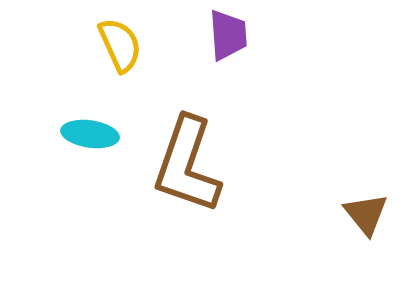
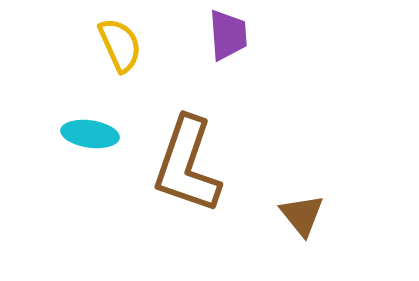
brown triangle: moved 64 px left, 1 px down
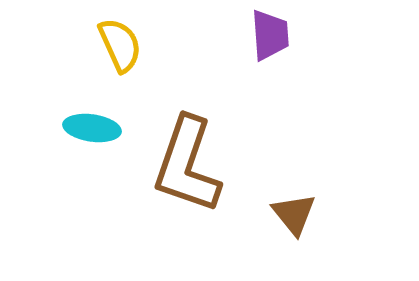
purple trapezoid: moved 42 px right
cyan ellipse: moved 2 px right, 6 px up
brown triangle: moved 8 px left, 1 px up
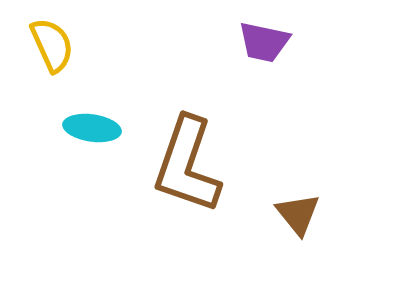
purple trapezoid: moved 6 px left, 7 px down; rotated 106 degrees clockwise
yellow semicircle: moved 68 px left
brown triangle: moved 4 px right
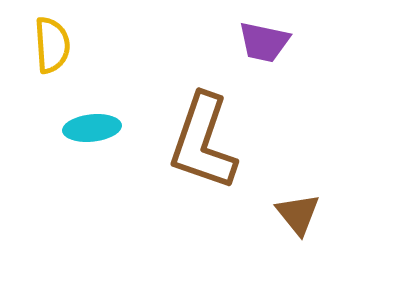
yellow semicircle: rotated 20 degrees clockwise
cyan ellipse: rotated 14 degrees counterclockwise
brown L-shape: moved 16 px right, 23 px up
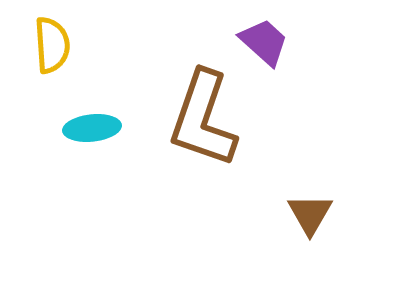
purple trapezoid: rotated 150 degrees counterclockwise
brown L-shape: moved 23 px up
brown triangle: moved 12 px right; rotated 9 degrees clockwise
